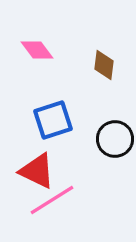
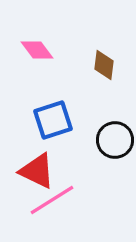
black circle: moved 1 px down
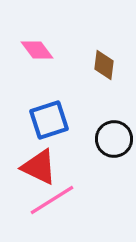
blue square: moved 4 px left
black circle: moved 1 px left, 1 px up
red triangle: moved 2 px right, 4 px up
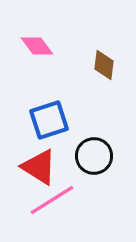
pink diamond: moved 4 px up
black circle: moved 20 px left, 17 px down
red triangle: rotated 6 degrees clockwise
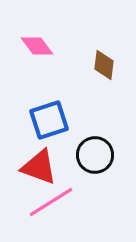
black circle: moved 1 px right, 1 px up
red triangle: rotated 12 degrees counterclockwise
pink line: moved 1 px left, 2 px down
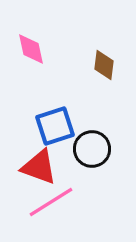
pink diamond: moved 6 px left, 3 px down; rotated 24 degrees clockwise
blue square: moved 6 px right, 6 px down
black circle: moved 3 px left, 6 px up
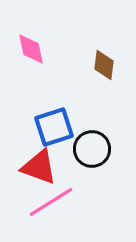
blue square: moved 1 px left, 1 px down
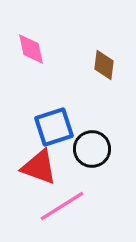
pink line: moved 11 px right, 4 px down
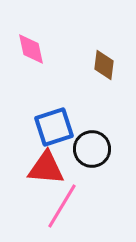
red triangle: moved 7 px right, 1 px down; rotated 15 degrees counterclockwise
pink line: rotated 27 degrees counterclockwise
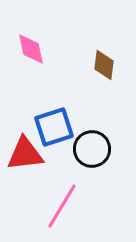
red triangle: moved 21 px left, 14 px up; rotated 12 degrees counterclockwise
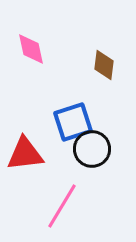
blue square: moved 19 px right, 5 px up
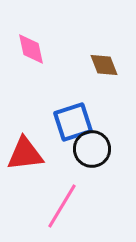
brown diamond: rotated 28 degrees counterclockwise
